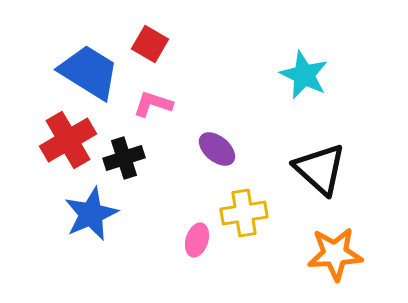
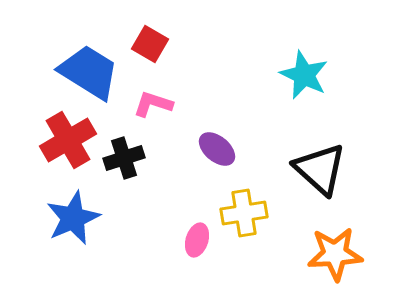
blue star: moved 18 px left, 4 px down
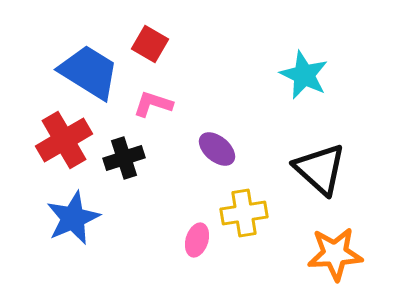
red cross: moved 4 px left
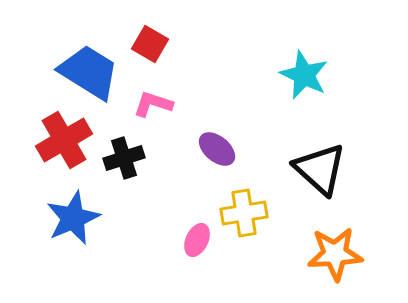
pink ellipse: rotated 8 degrees clockwise
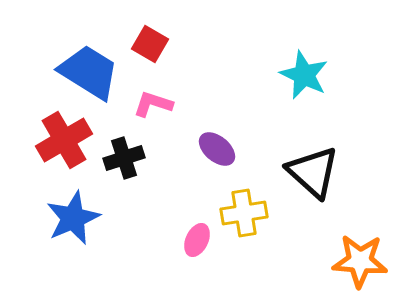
black triangle: moved 7 px left, 3 px down
orange star: moved 25 px right, 7 px down; rotated 8 degrees clockwise
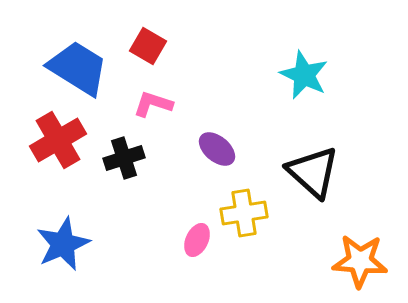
red square: moved 2 px left, 2 px down
blue trapezoid: moved 11 px left, 4 px up
red cross: moved 6 px left
blue star: moved 10 px left, 26 px down
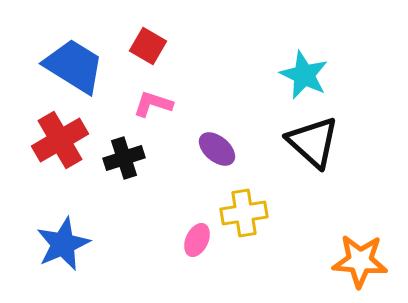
blue trapezoid: moved 4 px left, 2 px up
red cross: moved 2 px right
black triangle: moved 30 px up
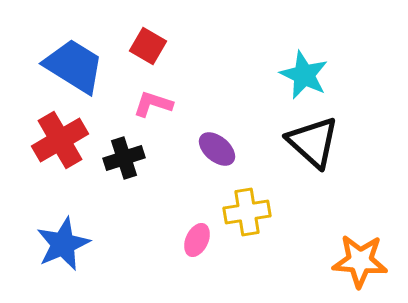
yellow cross: moved 3 px right, 1 px up
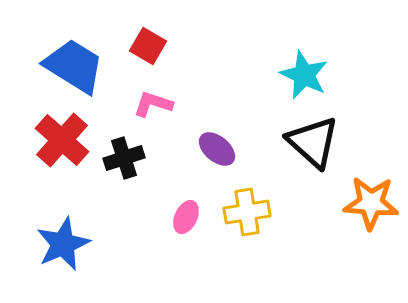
red cross: moved 2 px right; rotated 18 degrees counterclockwise
pink ellipse: moved 11 px left, 23 px up
orange star: moved 11 px right, 58 px up
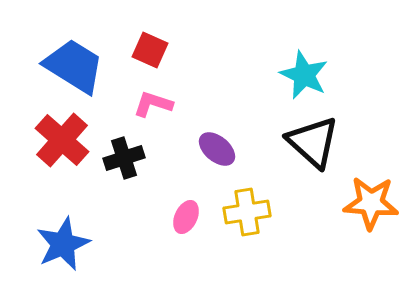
red square: moved 2 px right, 4 px down; rotated 6 degrees counterclockwise
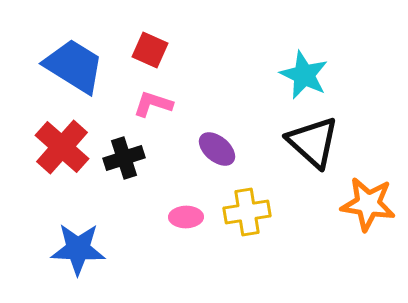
red cross: moved 7 px down
orange star: moved 3 px left, 1 px down; rotated 4 degrees clockwise
pink ellipse: rotated 64 degrees clockwise
blue star: moved 15 px right, 5 px down; rotated 26 degrees clockwise
